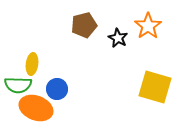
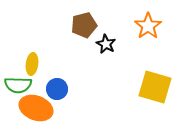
black star: moved 12 px left, 6 px down
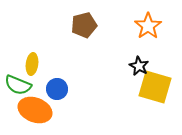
black star: moved 33 px right, 22 px down
green semicircle: rotated 20 degrees clockwise
orange ellipse: moved 1 px left, 2 px down
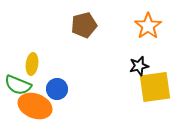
black star: rotated 30 degrees clockwise
yellow square: rotated 24 degrees counterclockwise
orange ellipse: moved 4 px up
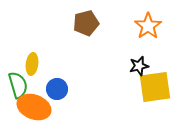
brown pentagon: moved 2 px right, 2 px up
green semicircle: rotated 128 degrees counterclockwise
orange ellipse: moved 1 px left, 1 px down
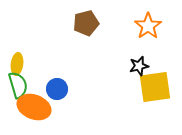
yellow ellipse: moved 15 px left
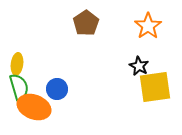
brown pentagon: rotated 20 degrees counterclockwise
black star: rotated 30 degrees counterclockwise
green semicircle: moved 1 px right, 2 px down
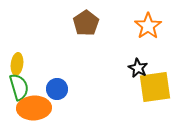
black star: moved 1 px left, 2 px down
orange ellipse: moved 1 px down; rotated 24 degrees counterclockwise
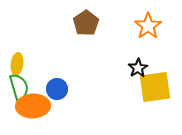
black star: rotated 12 degrees clockwise
orange ellipse: moved 1 px left, 2 px up
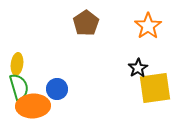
yellow square: moved 1 px down
